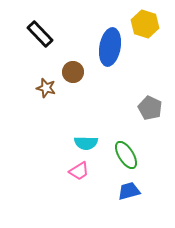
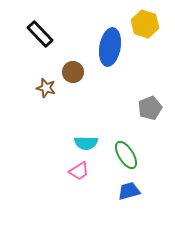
gray pentagon: rotated 25 degrees clockwise
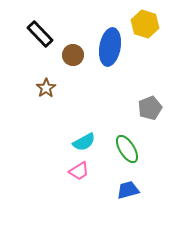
brown circle: moved 17 px up
brown star: rotated 24 degrees clockwise
cyan semicircle: moved 2 px left, 1 px up; rotated 30 degrees counterclockwise
green ellipse: moved 1 px right, 6 px up
blue trapezoid: moved 1 px left, 1 px up
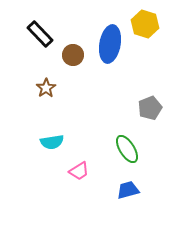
blue ellipse: moved 3 px up
cyan semicircle: moved 32 px left; rotated 20 degrees clockwise
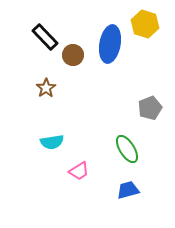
black rectangle: moved 5 px right, 3 px down
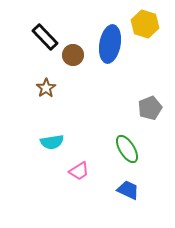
blue trapezoid: rotated 40 degrees clockwise
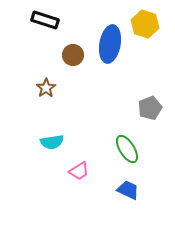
black rectangle: moved 17 px up; rotated 28 degrees counterclockwise
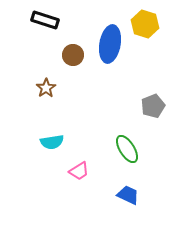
gray pentagon: moved 3 px right, 2 px up
blue trapezoid: moved 5 px down
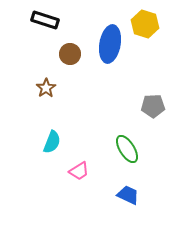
brown circle: moved 3 px left, 1 px up
gray pentagon: rotated 20 degrees clockwise
cyan semicircle: rotated 60 degrees counterclockwise
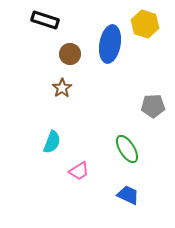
brown star: moved 16 px right
